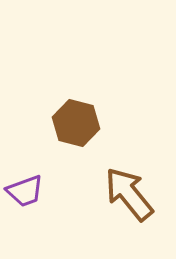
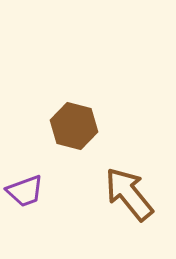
brown hexagon: moved 2 px left, 3 px down
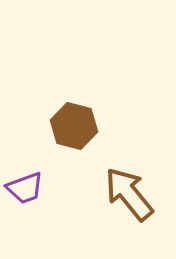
purple trapezoid: moved 3 px up
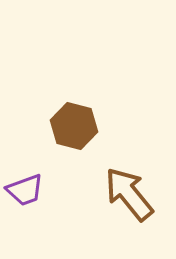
purple trapezoid: moved 2 px down
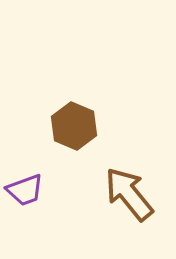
brown hexagon: rotated 9 degrees clockwise
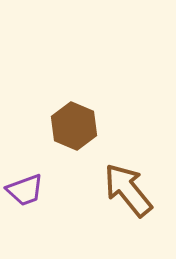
brown arrow: moved 1 px left, 4 px up
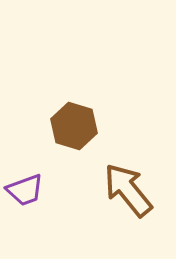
brown hexagon: rotated 6 degrees counterclockwise
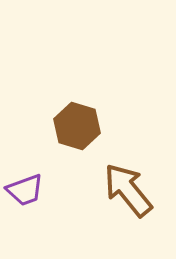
brown hexagon: moved 3 px right
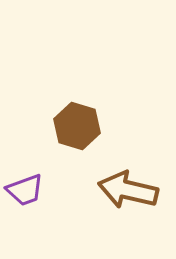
brown arrow: rotated 38 degrees counterclockwise
